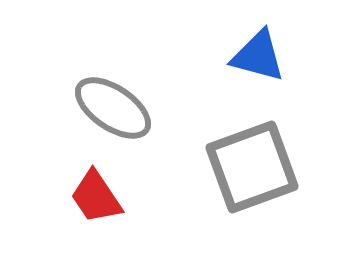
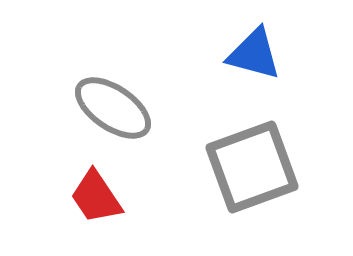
blue triangle: moved 4 px left, 2 px up
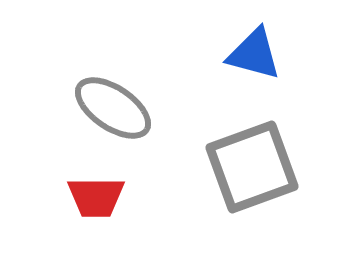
red trapezoid: rotated 56 degrees counterclockwise
